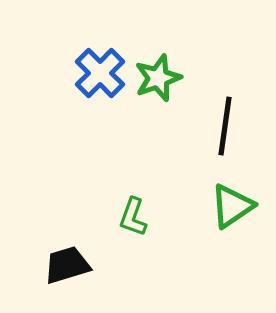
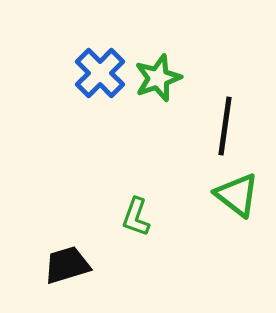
green triangle: moved 5 px right, 11 px up; rotated 48 degrees counterclockwise
green L-shape: moved 3 px right
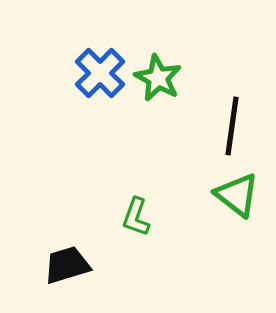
green star: rotated 24 degrees counterclockwise
black line: moved 7 px right
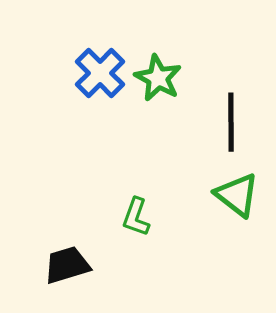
black line: moved 1 px left, 4 px up; rotated 8 degrees counterclockwise
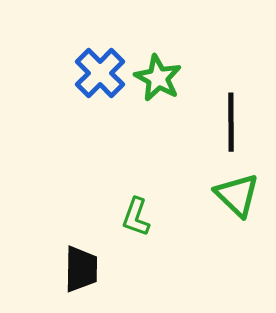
green triangle: rotated 6 degrees clockwise
black trapezoid: moved 14 px right, 4 px down; rotated 108 degrees clockwise
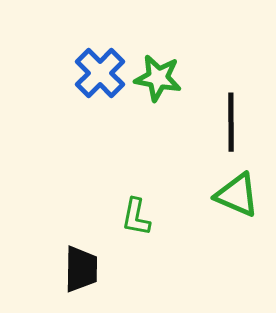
green star: rotated 18 degrees counterclockwise
green triangle: rotated 21 degrees counterclockwise
green L-shape: rotated 9 degrees counterclockwise
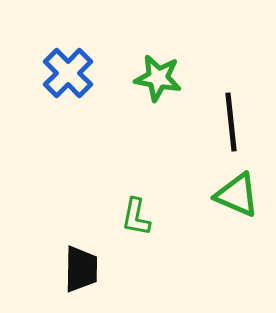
blue cross: moved 32 px left
black line: rotated 6 degrees counterclockwise
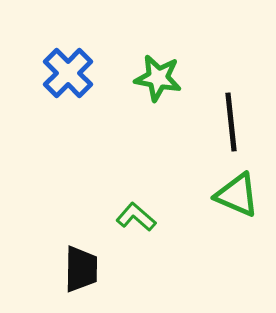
green L-shape: rotated 120 degrees clockwise
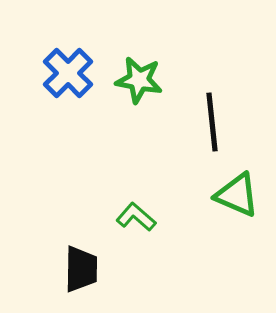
green star: moved 19 px left, 2 px down
black line: moved 19 px left
